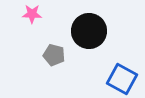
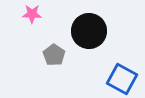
gray pentagon: rotated 20 degrees clockwise
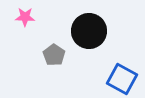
pink star: moved 7 px left, 3 px down
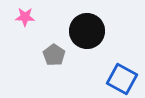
black circle: moved 2 px left
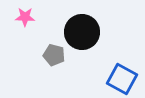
black circle: moved 5 px left, 1 px down
gray pentagon: rotated 20 degrees counterclockwise
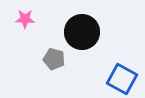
pink star: moved 2 px down
gray pentagon: moved 4 px down
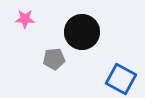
gray pentagon: rotated 20 degrees counterclockwise
blue square: moved 1 px left
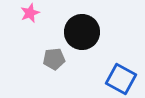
pink star: moved 5 px right, 6 px up; rotated 24 degrees counterclockwise
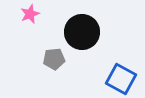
pink star: moved 1 px down
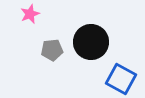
black circle: moved 9 px right, 10 px down
gray pentagon: moved 2 px left, 9 px up
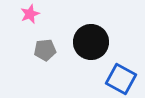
gray pentagon: moved 7 px left
